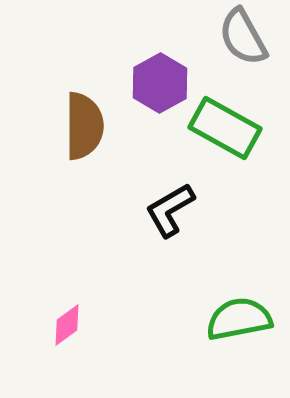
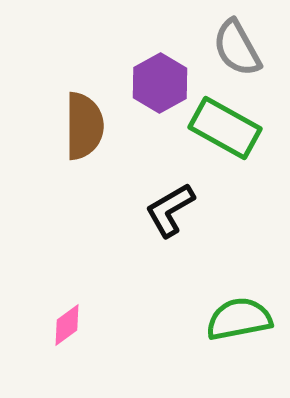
gray semicircle: moved 6 px left, 11 px down
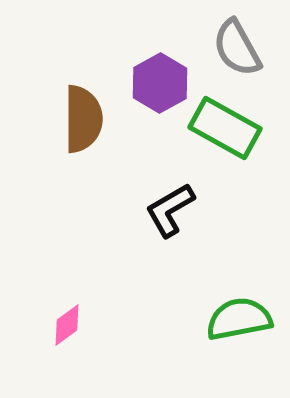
brown semicircle: moved 1 px left, 7 px up
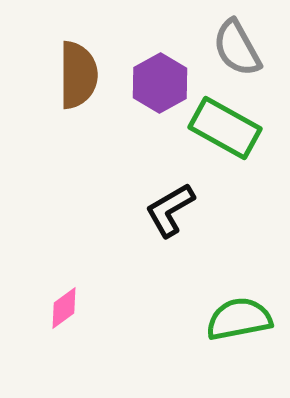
brown semicircle: moved 5 px left, 44 px up
pink diamond: moved 3 px left, 17 px up
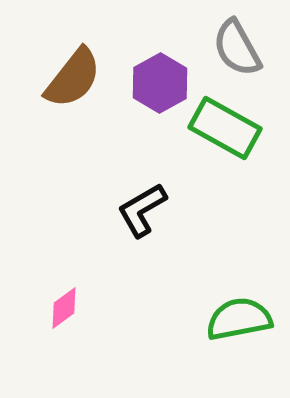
brown semicircle: moved 5 px left, 3 px down; rotated 38 degrees clockwise
black L-shape: moved 28 px left
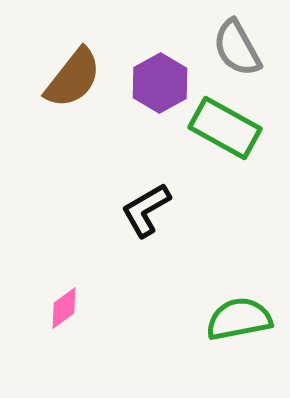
black L-shape: moved 4 px right
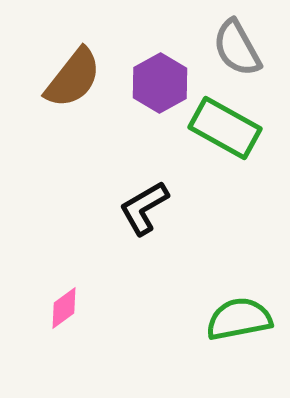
black L-shape: moved 2 px left, 2 px up
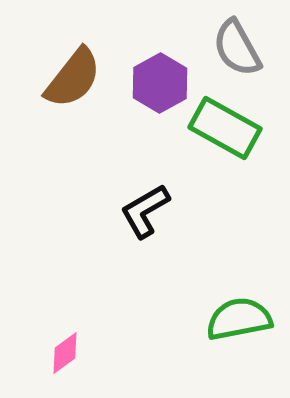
black L-shape: moved 1 px right, 3 px down
pink diamond: moved 1 px right, 45 px down
